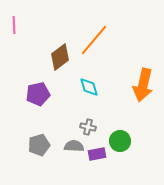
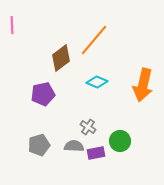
pink line: moved 2 px left
brown diamond: moved 1 px right, 1 px down
cyan diamond: moved 8 px right, 5 px up; rotated 50 degrees counterclockwise
purple pentagon: moved 5 px right
gray cross: rotated 21 degrees clockwise
purple rectangle: moved 1 px left, 1 px up
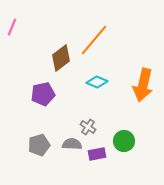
pink line: moved 2 px down; rotated 24 degrees clockwise
green circle: moved 4 px right
gray semicircle: moved 2 px left, 2 px up
purple rectangle: moved 1 px right, 1 px down
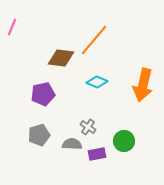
brown diamond: rotated 44 degrees clockwise
gray pentagon: moved 10 px up
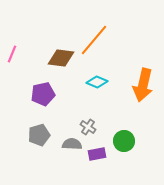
pink line: moved 27 px down
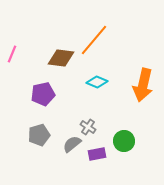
gray semicircle: rotated 42 degrees counterclockwise
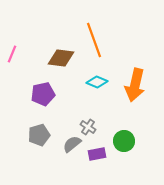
orange line: rotated 60 degrees counterclockwise
orange arrow: moved 8 px left
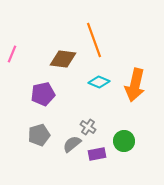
brown diamond: moved 2 px right, 1 px down
cyan diamond: moved 2 px right
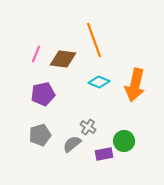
pink line: moved 24 px right
gray pentagon: moved 1 px right
purple rectangle: moved 7 px right
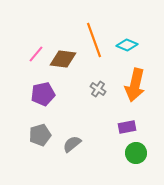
pink line: rotated 18 degrees clockwise
cyan diamond: moved 28 px right, 37 px up
gray cross: moved 10 px right, 38 px up
green circle: moved 12 px right, 12 px down
purple rectangle: moved 23 px right, 27 px up
